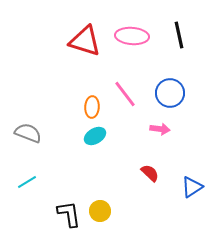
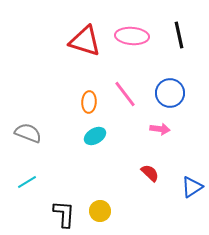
orange ellipse: moved 3 px left, 5 px up
black L-shape: moved 5 px left; rotated 12 degrees clockwise
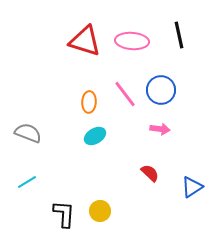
pink ellipse: moved 5 px down
blue circle: moved 9 px left, 3 px up
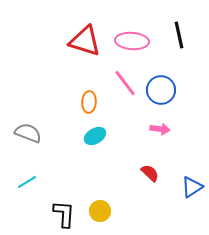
pink line: moved 11 px up
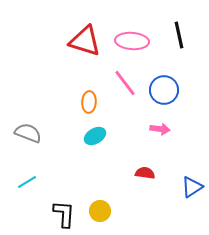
blue circle: moved 3 px right
red semicircle: moved 5 px left; rotated 36 degrees counterclockwise
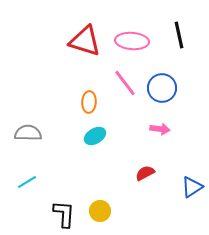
blue circle: moved 2 px left, 2 px up
gray semicircle: rotated 20 degrees counterclockwise
red semicircle: rotated 36 degrees counterclockwise
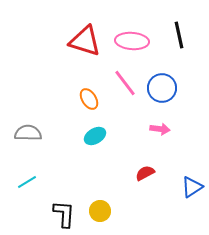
orange ellipse: moved 3 px up; rotated 35 degrees counterclockwise
